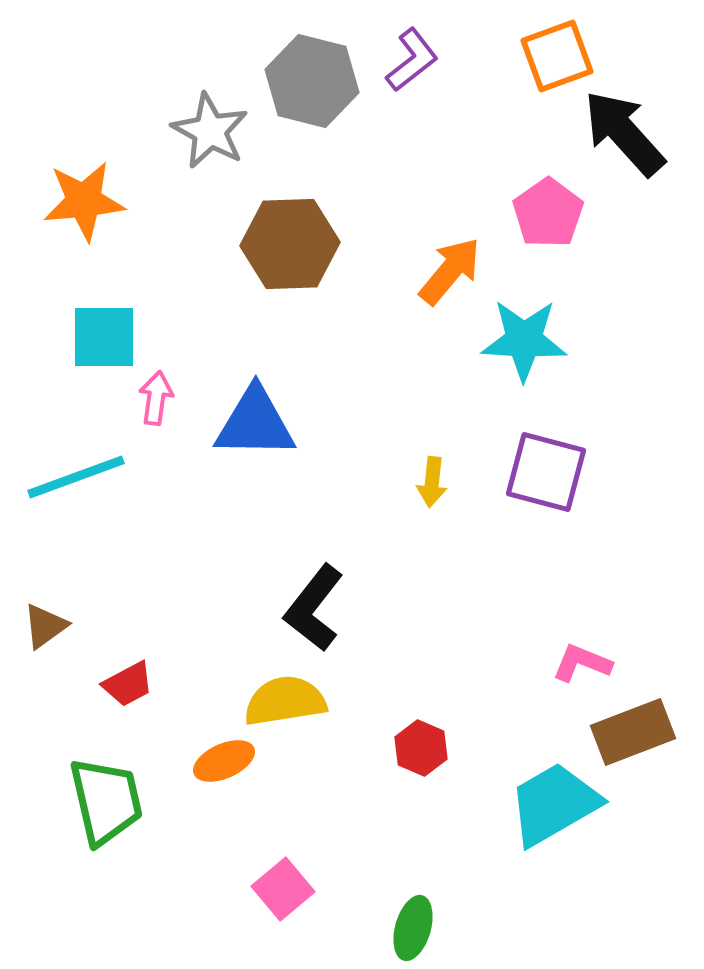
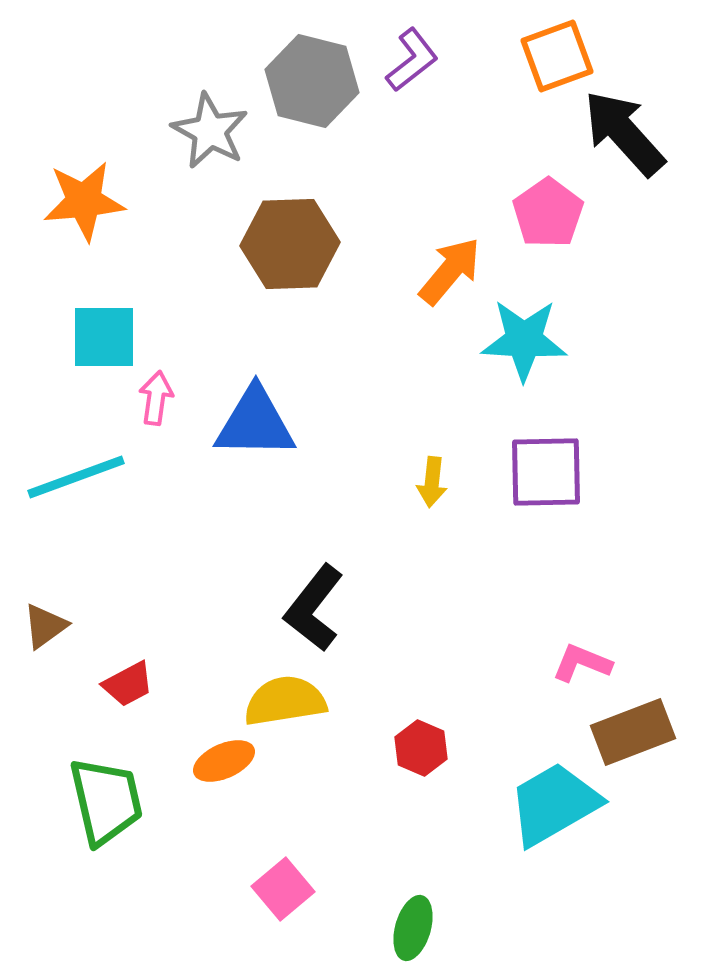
purple square: rotated 16 degrees counterclockwise
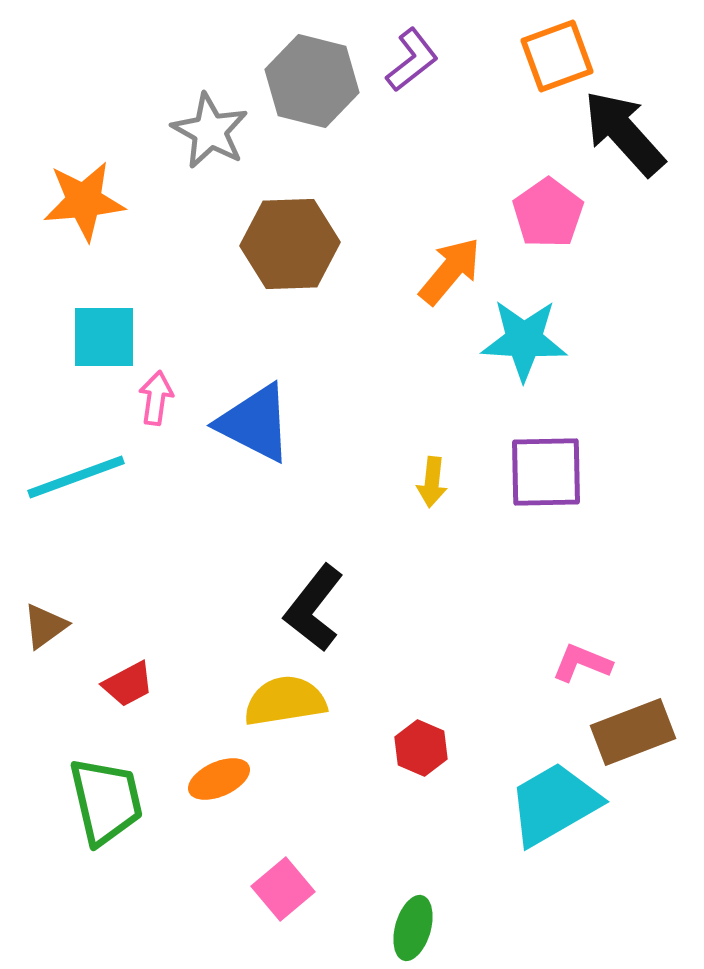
blue triangle: rotated 26 degrees clockwise
orange ellipse: moved 5 px left, 18 px down
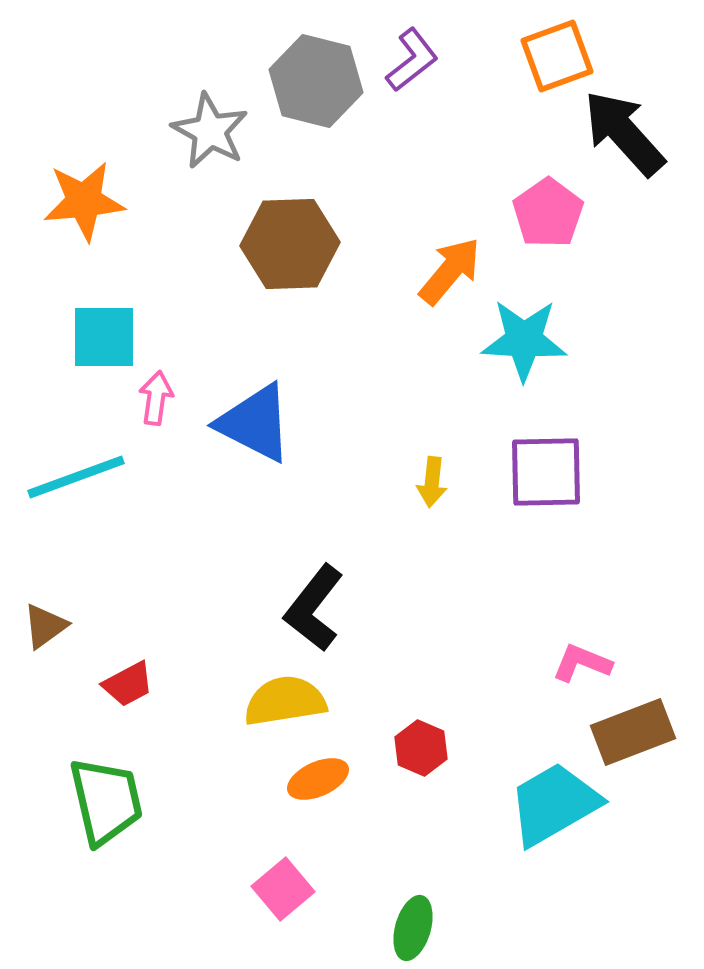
gray hexagon: moved 4 px right
orange ellipse: moved 99 px right
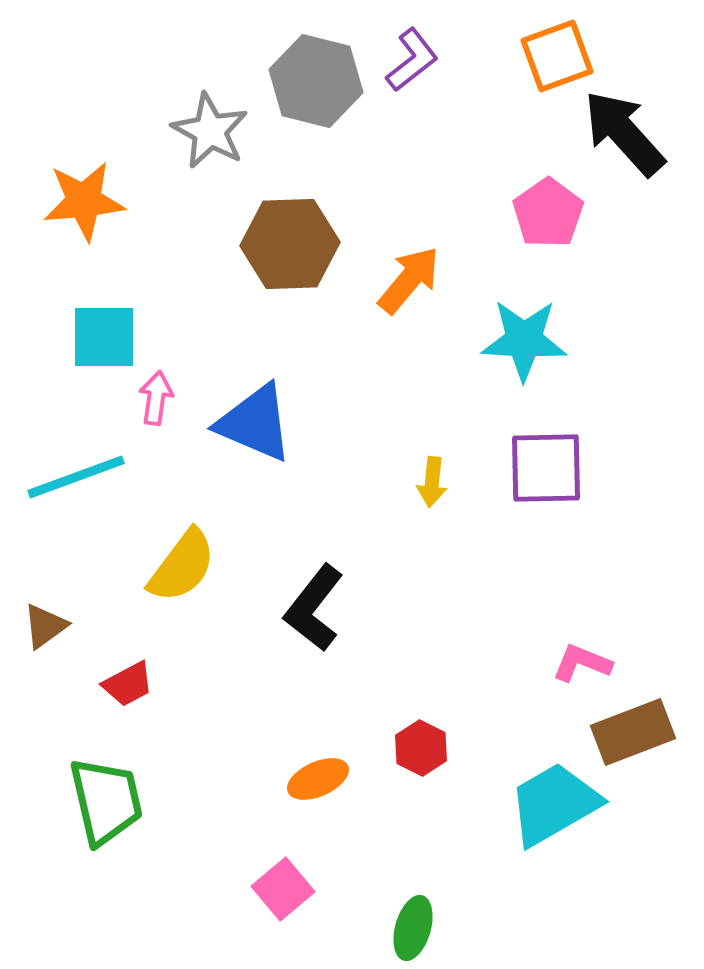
orange arrow: moved 41 px left, 9 px down
blue triangle: rotated 4 degrees counterclockwise
purple square: moved 4 px up
yellow semicircle: moved 103 px left, 135 px up; rotated 136 degrees clockwise
red hexagon: rotated 4 degrees clockwise
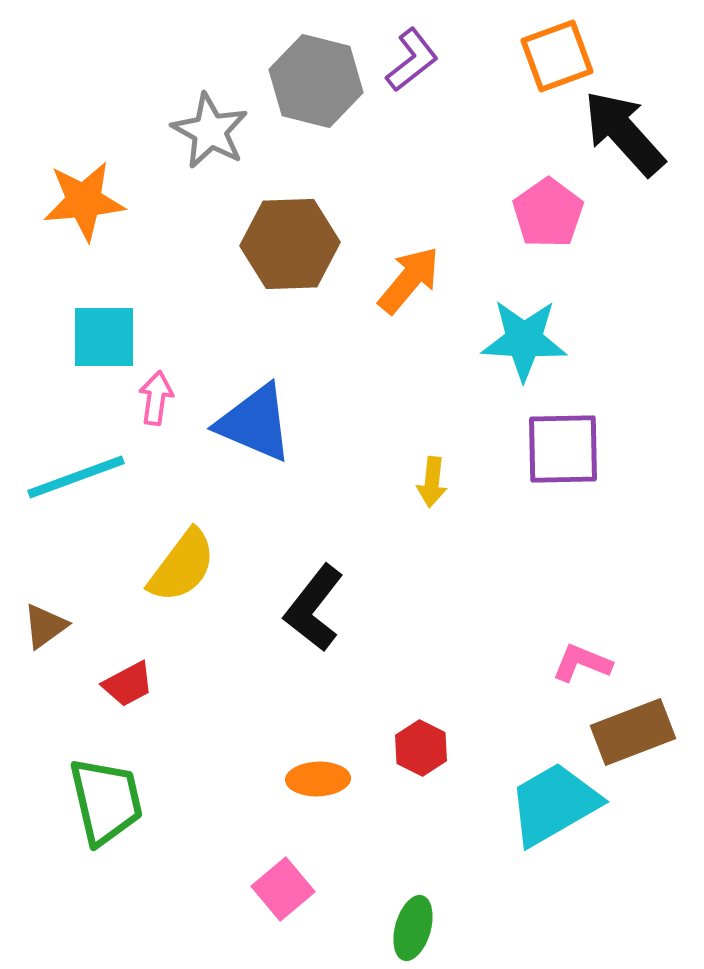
purple square: moved 17 px right, 19 px up
orange ellipse: rotated 22 degrees clockwise
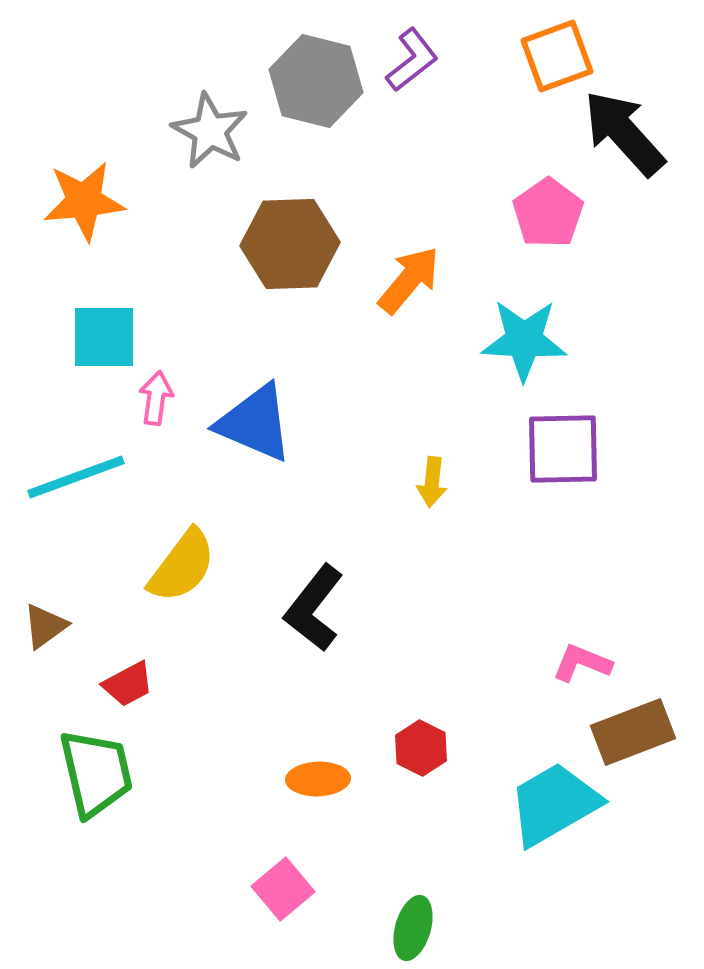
green trapezoid: moved 10 px left, 28 px up
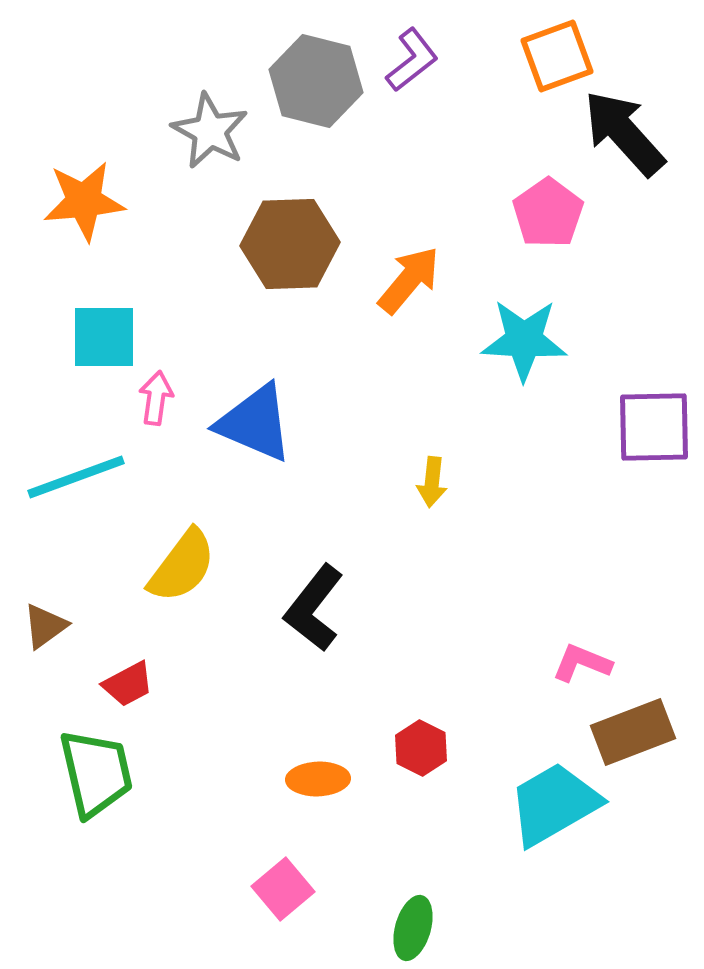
purple square: moved 91 px right, 22 px up
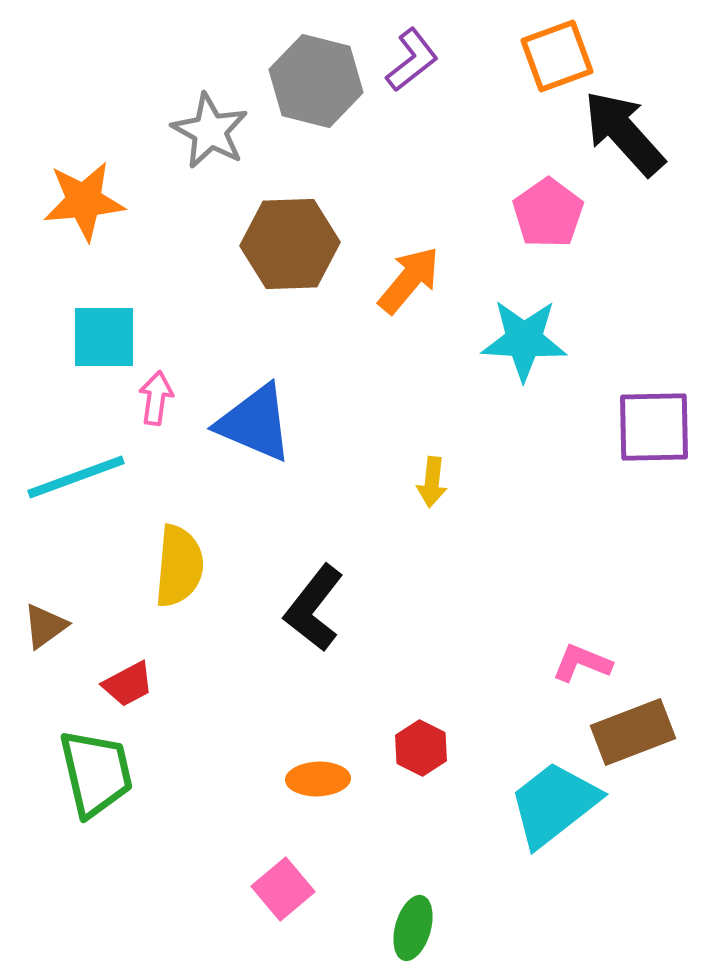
yellow semicircle: moved 3 px left; rotated 32 degrees counterclockwise
cyan trapezoid: rotated 8 degrees counterclockwise
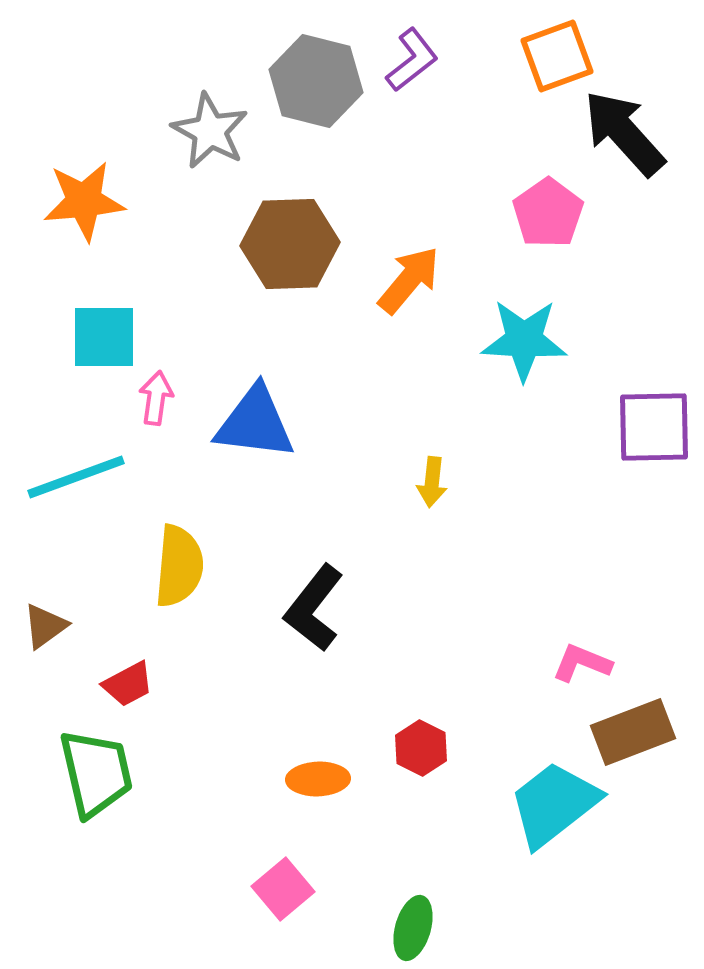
blue triangle: rotated 16 degrees counterclockwise
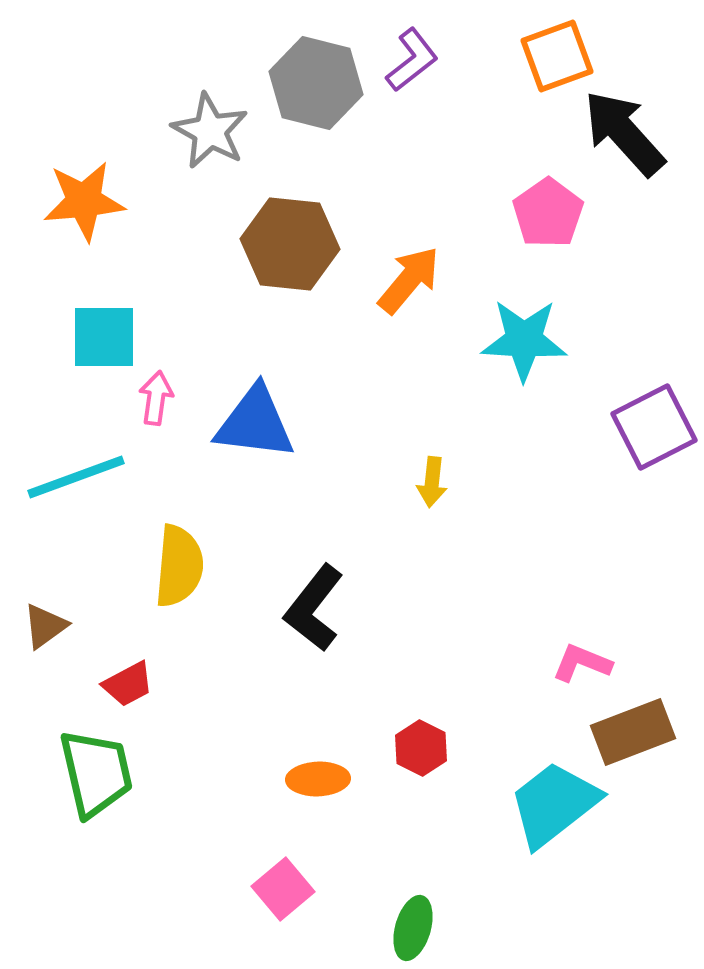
gray hexagon: moved 2 px down
brown hexagon: rotated 8 degrees clockwise
purple square: rotated 26 degrees counterclockwise
